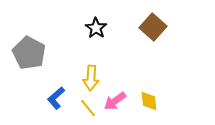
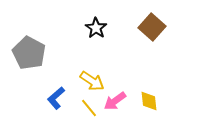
brown square: moved 1 px left
yellow arrow: moved 1 px right, 3 px down; rotated 60 degrees counterclockwise
yellow line: moved 1 px right
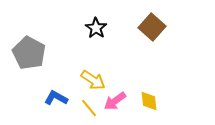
yellow arrow: moved 1 px right, 1 px up
blue L-shape: rotated 70 degrees clockwise
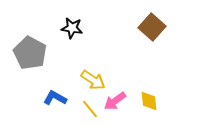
black star: moved 24 px left; rotated 25 degrees counterclockwise
gray pentagon: moved 1 px right
blue L-shape: moved 1 px left
yellow line: moved 1 px right, 1 px down
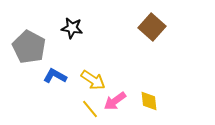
gray pentagon: moved 1 px left, 6 px up
blue L-shape: moved 22 px up
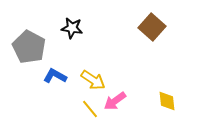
yellow diamond: moved 18 px right
